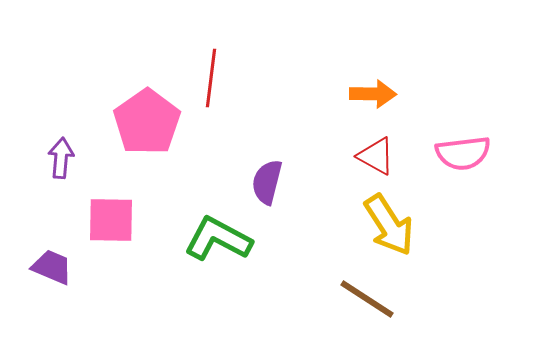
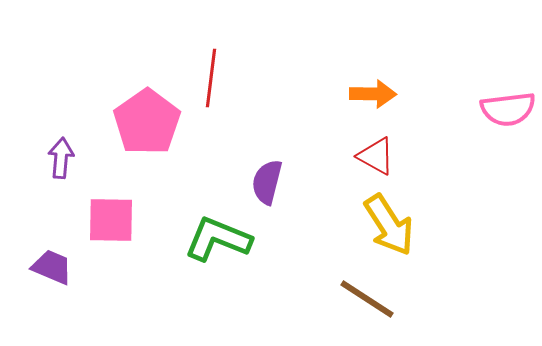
pink semicircle: moved 45 px right, 44 px up
green L-shape: rotated 6 degrees counterclockwise
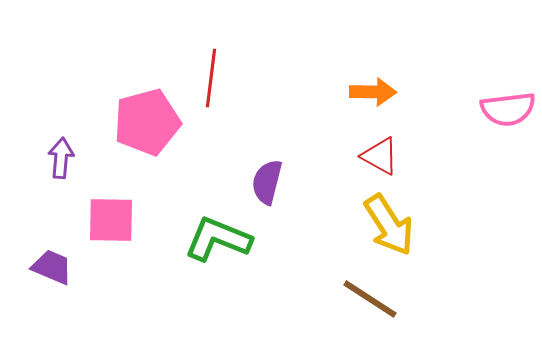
orange arrow: moved 2 px up
pink pentagon: rotated 20 degrees clockwise
red triangle: moved 4 px right
brown line: moved 3 px right
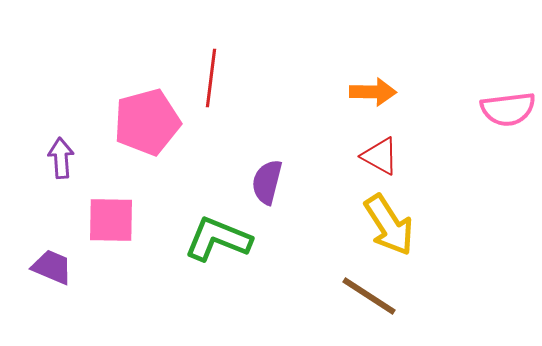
purple arrow: rotated 9 degrees counterclockwise
brown line: moved 1 px left, 3 px up
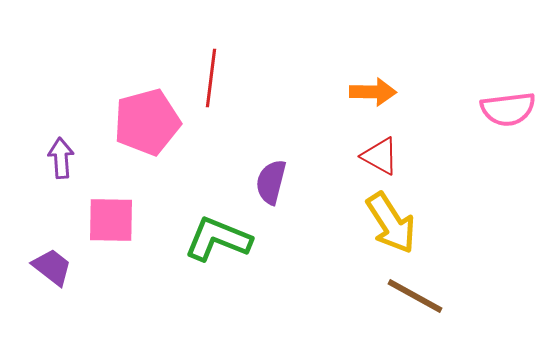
purple semicircle: moved 4 px right
yellow arrow: moved 2 px right, 2 px up
purple trapezoid: rotated 15 degrees clockwise
brown line: moved 46 px right; rotated 4 degrees counterclockwise
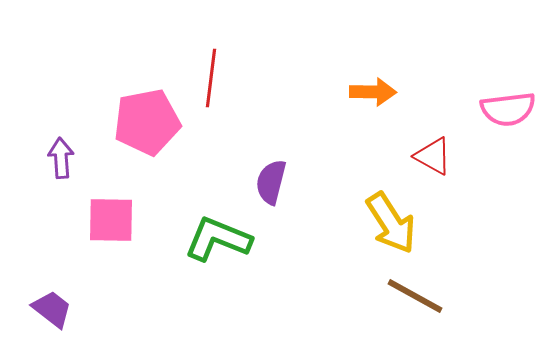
pink pentagon: rotated 4 degrees clockwise
red triangle: moved 53 px right
purple trapezoid: moved 42 px down
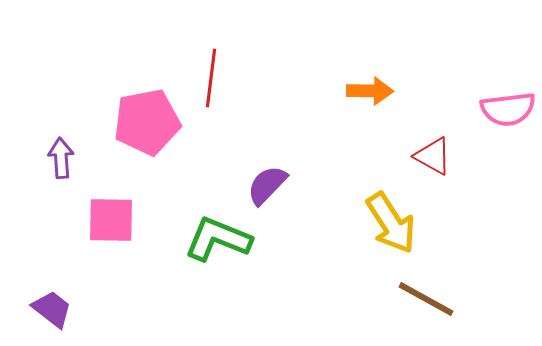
orange arrow: moved 3 px left, 1 px up
purple semicircle: moved 4 px left, 3 px down; rotated 30 degrees clockwise
brown line: moved 11 px right, 3 px down
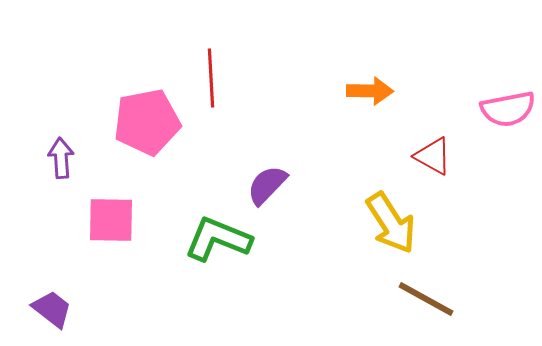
red line: rotated 10 degrees counterclockwise
pink semicircle: rotated 4 degrees counterclockwise
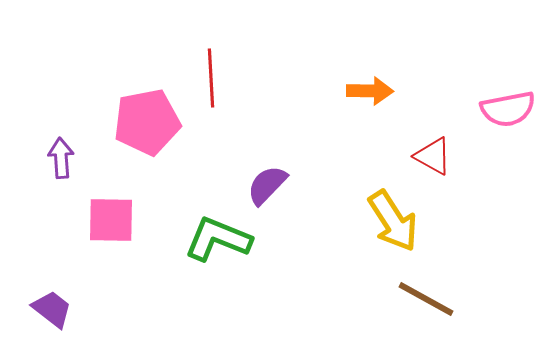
yellow arrow: moved 2 px right, 2 px up
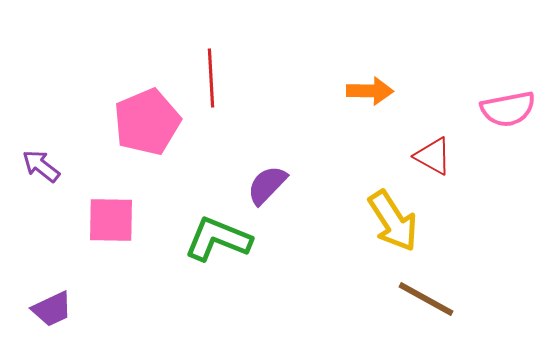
pink pentagon: rotated 12 degrees counterclockwise
purple arrow: moved 20 px left, 8 px down; rotated 48 degrees counterclockwise
purple trapezoid: rotated 117 degrees clockwise
